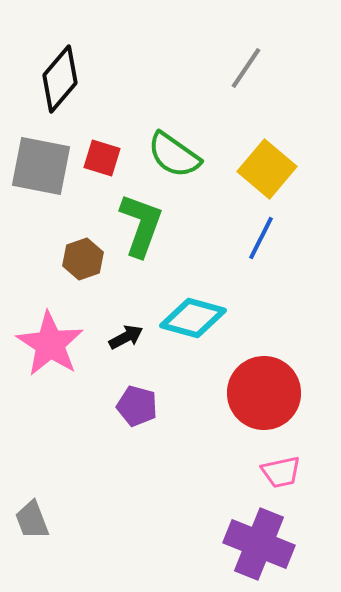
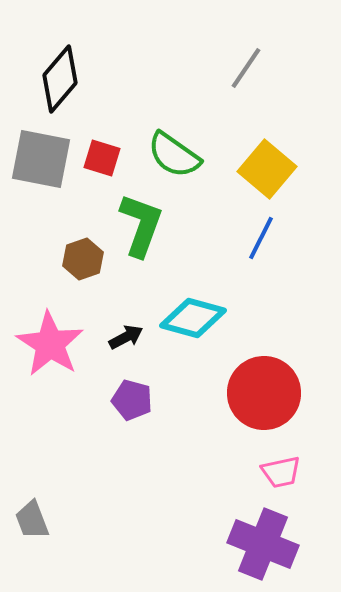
gray square: moved 7 px up
purple pentagon: moved 5 px left, 6 px up
purple cross: moved 4 px right
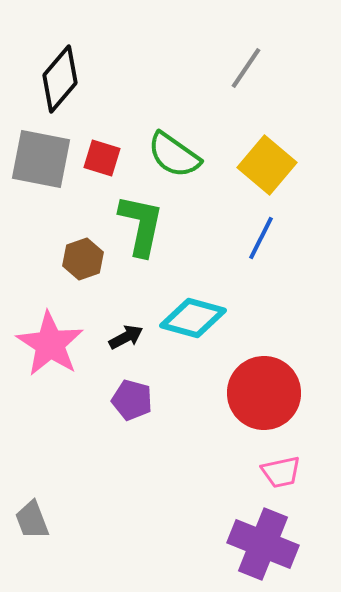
yellow square: moved 4 px up
green L-shape: rotated 8 degrees counterclockwise
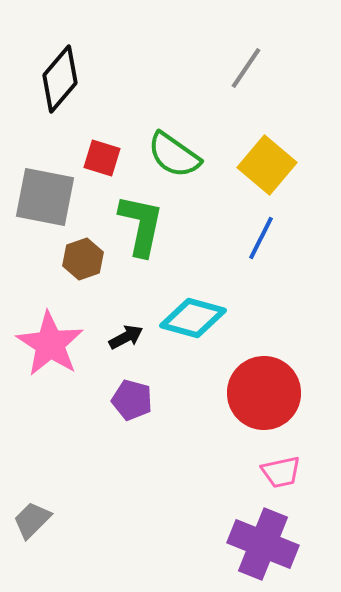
gray square: moved 4 px right, 38 px down
gray trapezoid: rotated 66 degrees clockwise
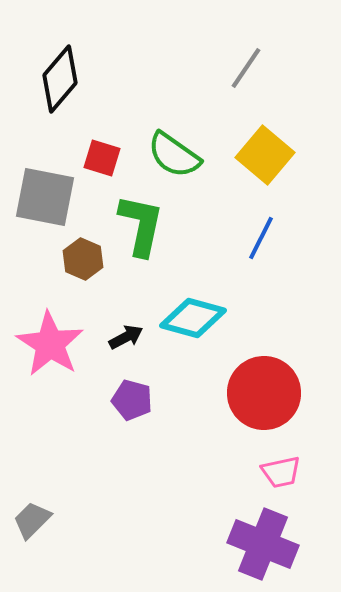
yellow square: moved 2 px left, 10 px up
brown hexagon: rotated 18 degrees counterclockwise
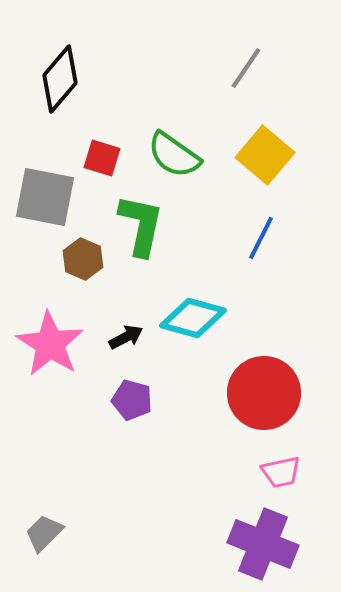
gray trapezoid: moved 12 px right, 13 px down
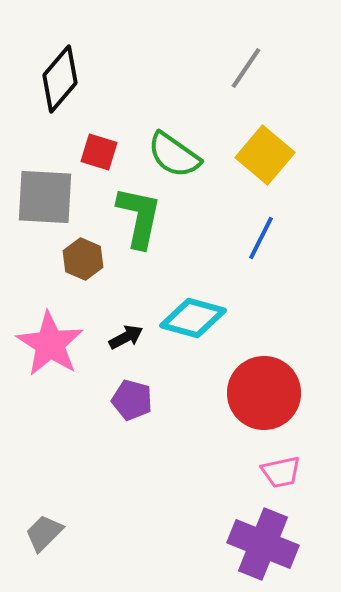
red square: moved 3 px left, 6 px up
gray square: rotated 8 degrees counterclockwise
green L-shape: moved 2 px left, 8 px up
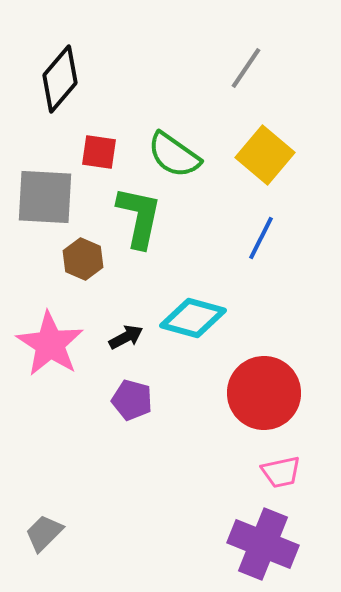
red square: rotated 9 degrees counterclockwise
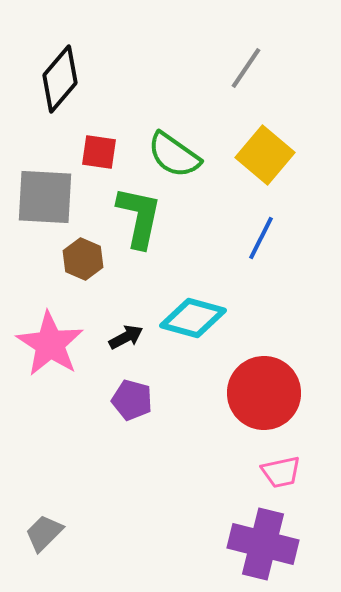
purple cross: rotated 8 degrees counterclockwise
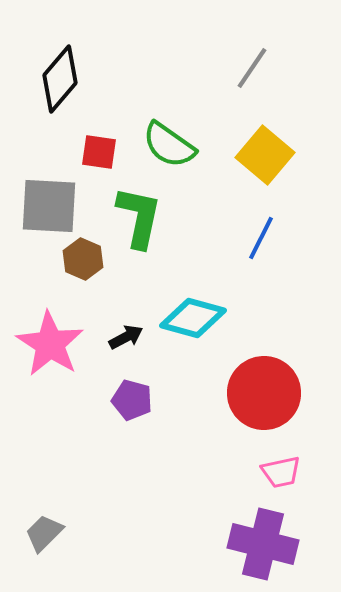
gray line: moved 6 px right
green semicircle: moved 5 px left, 10 px up
gray square: moved 4 px right, 9 px down
